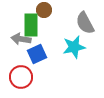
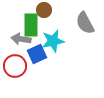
cyan star: moved 21 px left, 6 px up
red circle: moved 6 px left, 11 px up
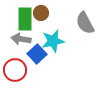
brown circle: moved 3 px left, 3 px down
green rectangle: moved 6 px left, 6 px up
blue square: rotated 18 degrees counterclockwise
red circle: moved 4 px down
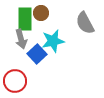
gray arrow: rotated 114 degrees counterclockwise
red circle: moved 11 px down
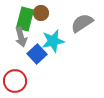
green rectangle: rotated 15 degrees clockwise
gray semicircle: moved 3 px left; rotated 85 degrees clockwise
gray arrow: moved 2 px up
